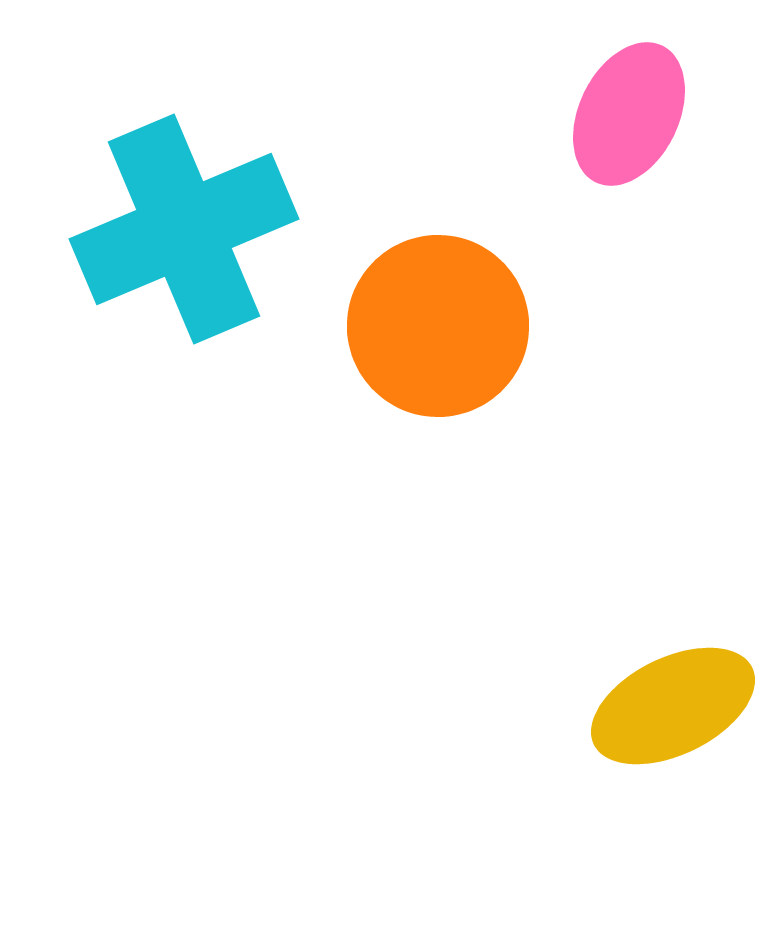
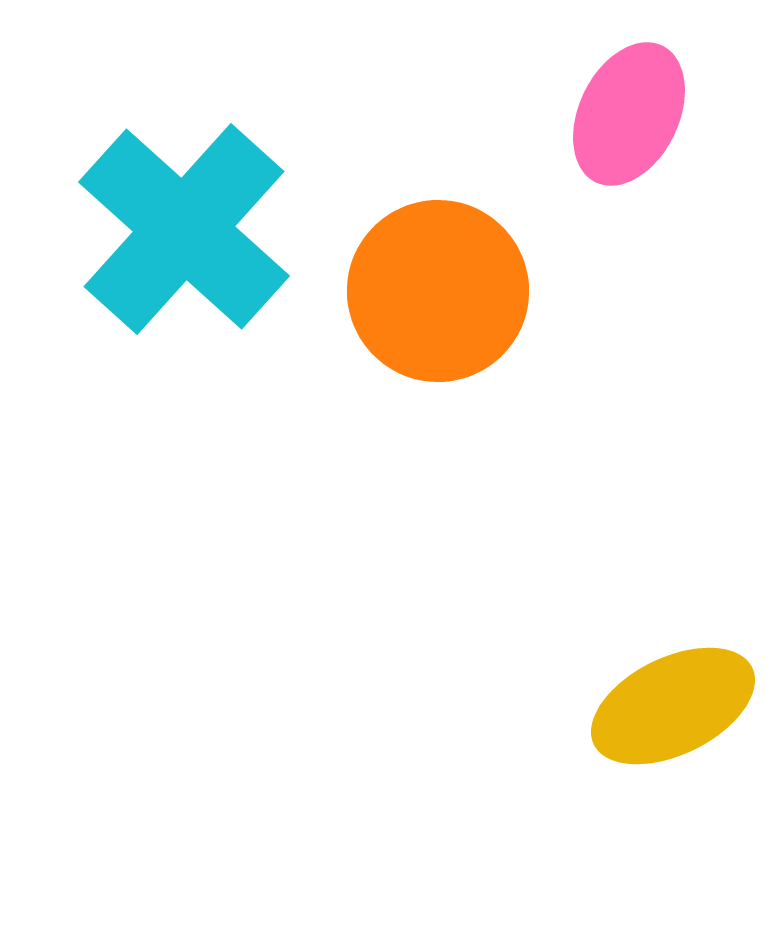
cyan cross: rotated 25 degrees counterclockwise
orange circle: moved 35 px up
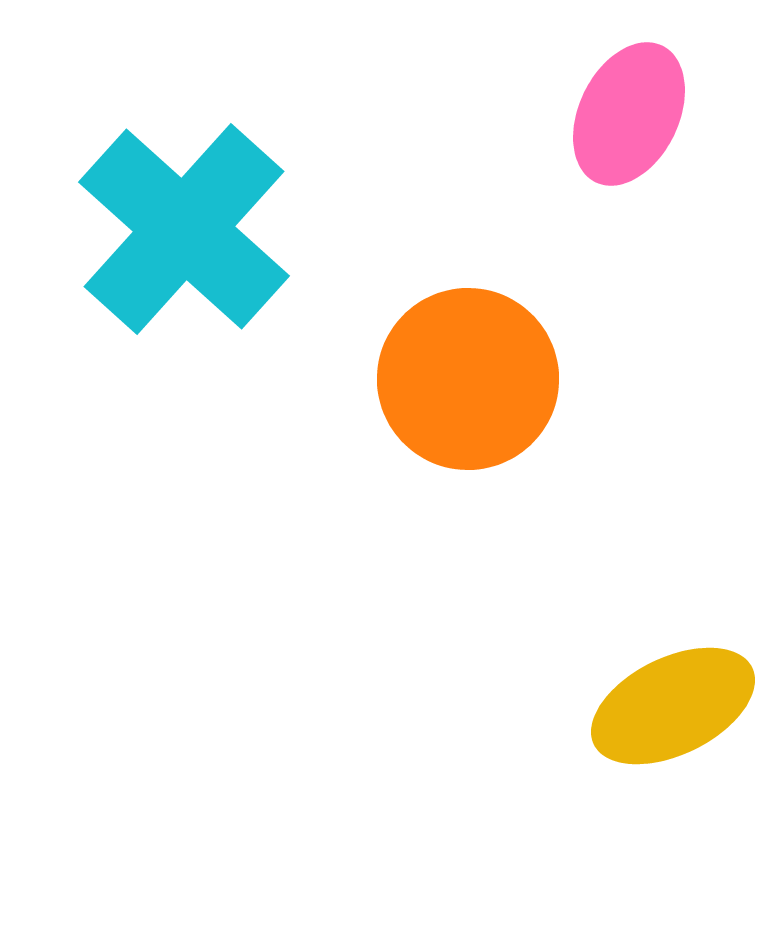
orange circle: moved 30 px right, 88 px down
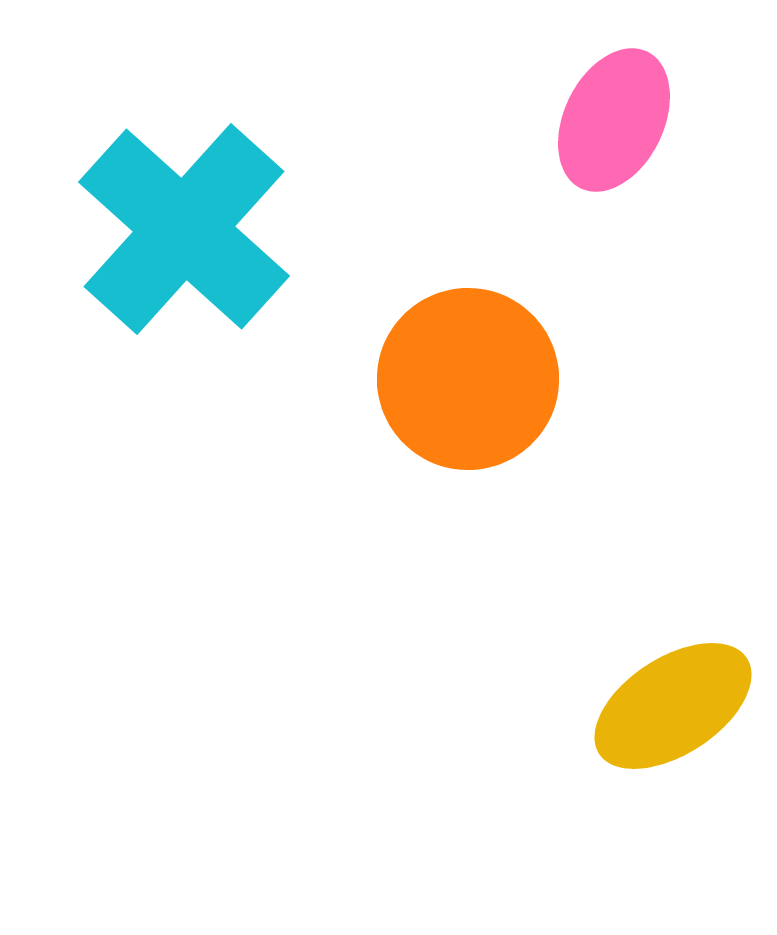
pink ellipse: moved 15 px left, 6 px down
yellow ellipse: rotated 7 degrees counterclockwise
